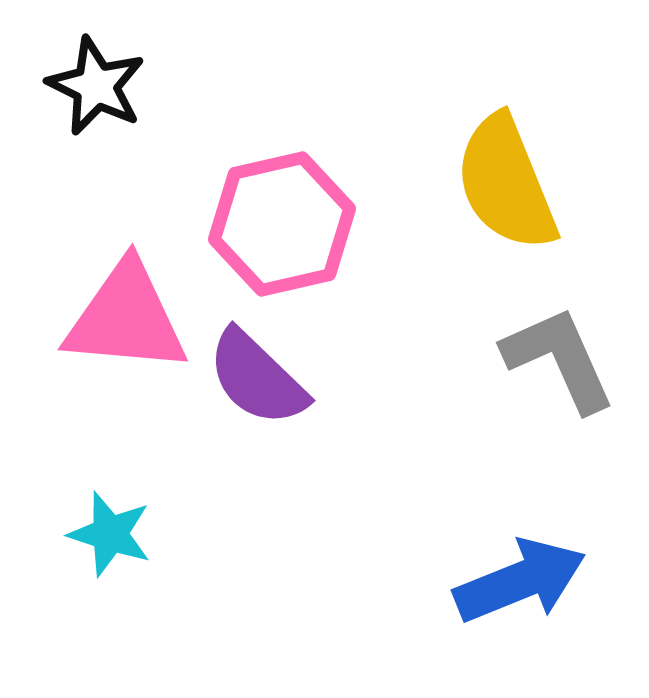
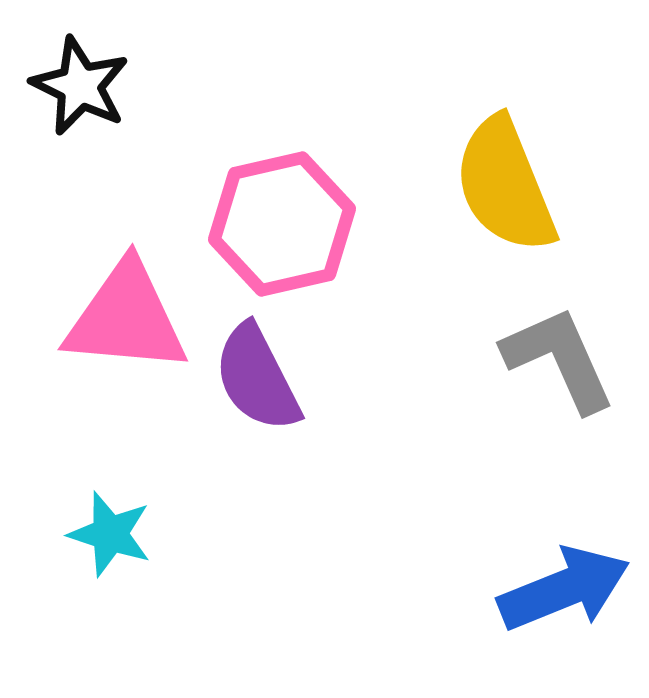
black star: moved 16 px left
yellow semicircle: moved 1 px left, 2 px down
purple semicircle: rotated 19 degrees clockwise
blue arrow: moved 44 px right, 8 px down
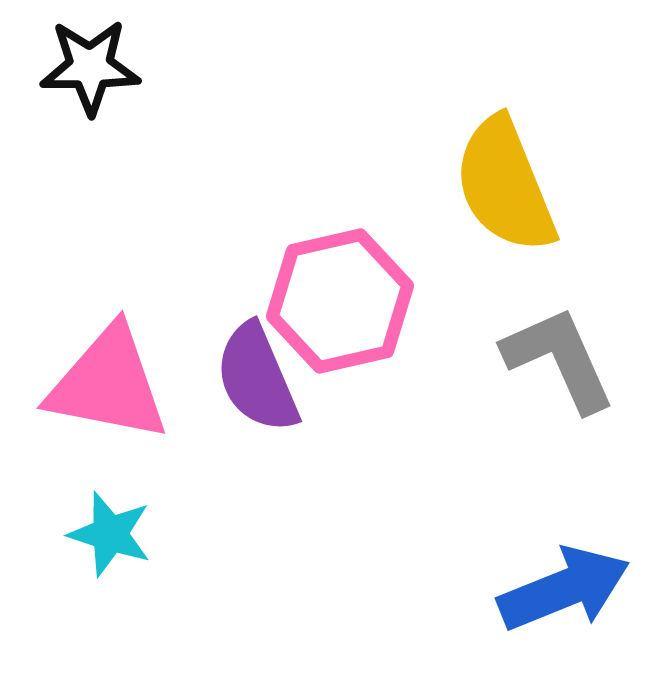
black star: moved 10 px right, 19 px up; rotated 26 degrees counterclockwise
pink hexagon: moved 58 px right, 77 px down
pink triangle: moved 18 px left, 66 px down; rotated 6 degrees clockwise
purple semicircle: rotated 4 degrees clockwise
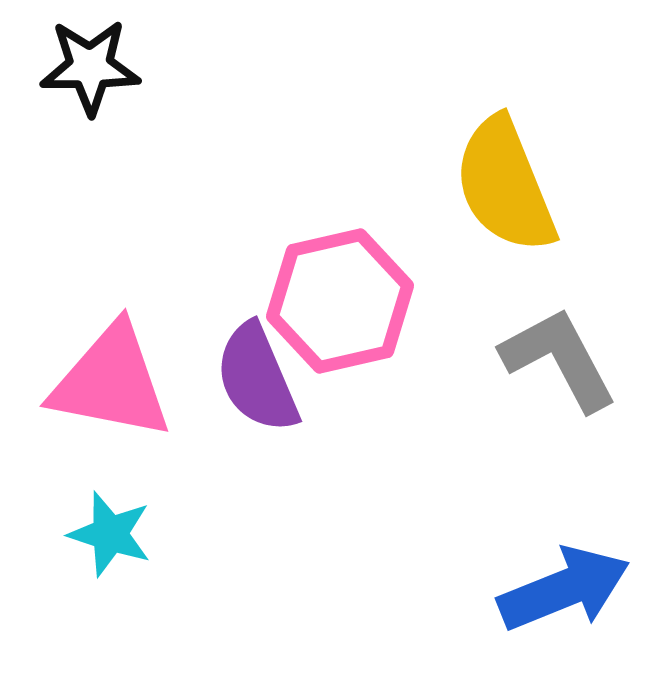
gray L-shape: rotated 4 degrees counterclockwise
pink triangle: moved 3 px right, 2 px up
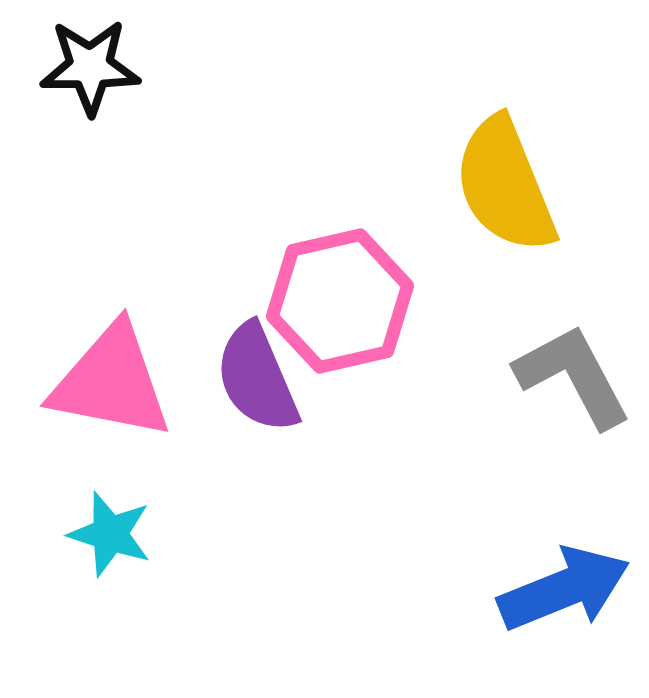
gray L-shape: moved 14 px right, 17 px down
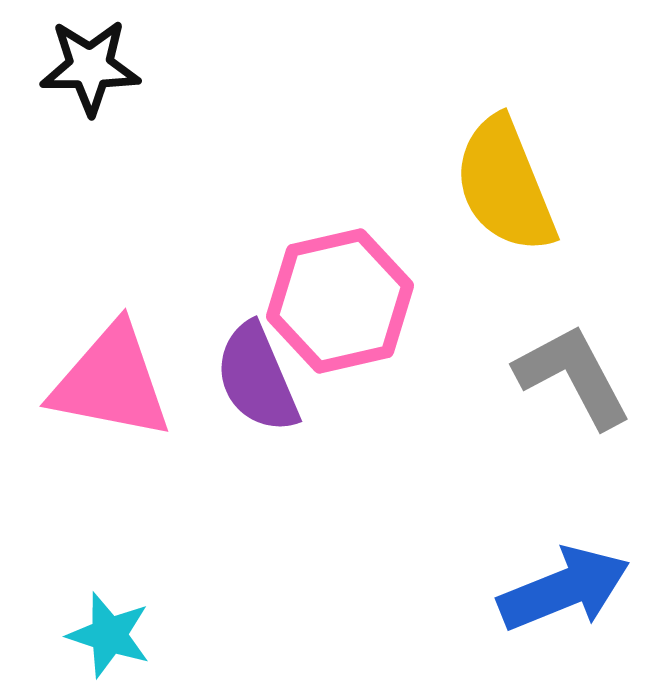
cyan star: moved 1 px left, 101 px down
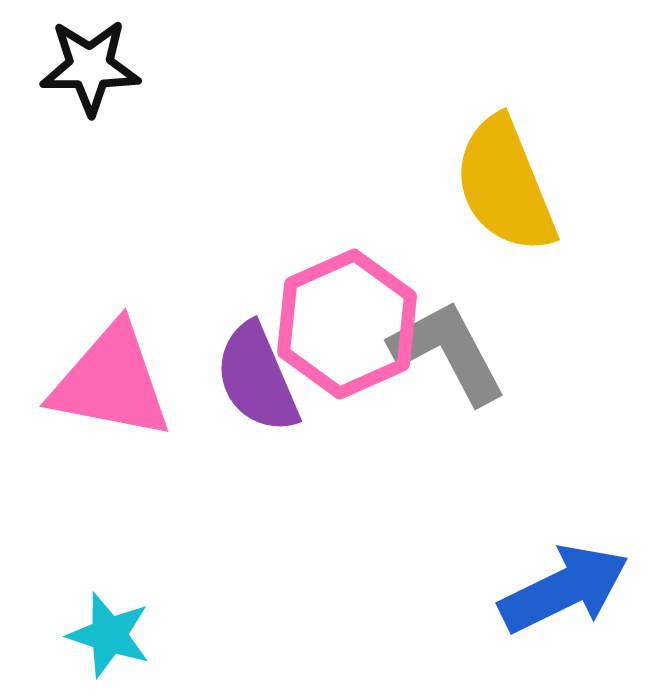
pink hexagon: moved 7 px right, 23 px down; rotated 11 degrees counterclockwise
gray L-shape: moved 125 px left, 24 px up
blue arrow: rotated 4 degrees counterclockwise
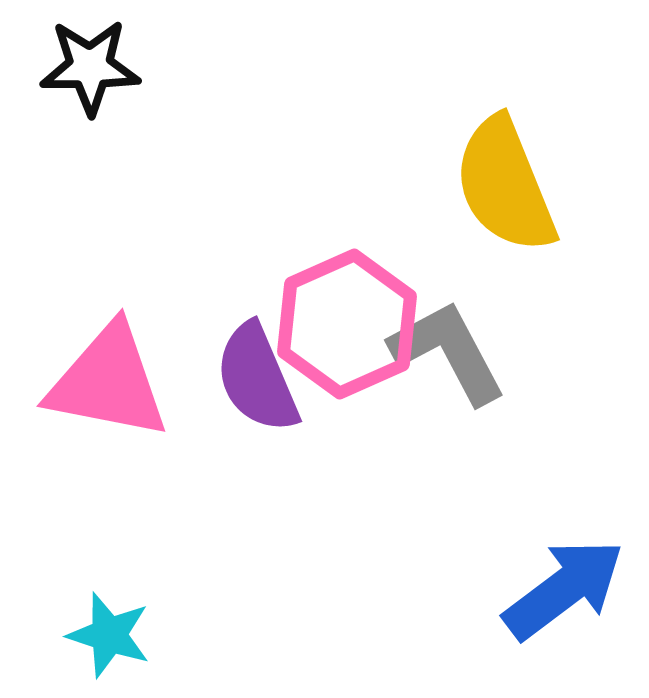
pink triangle: moved 3 px left
blue arrow: rotated 11 degrees counterclockwise
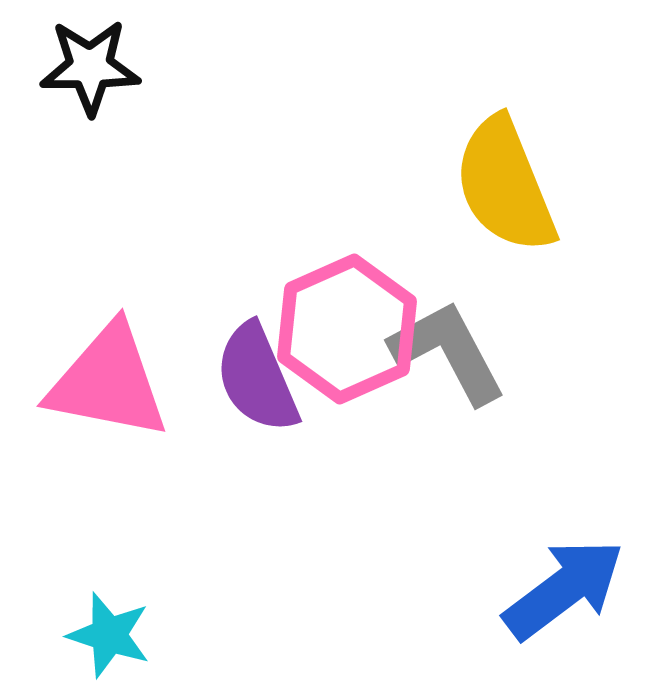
pink hexagon: moved 5 px down
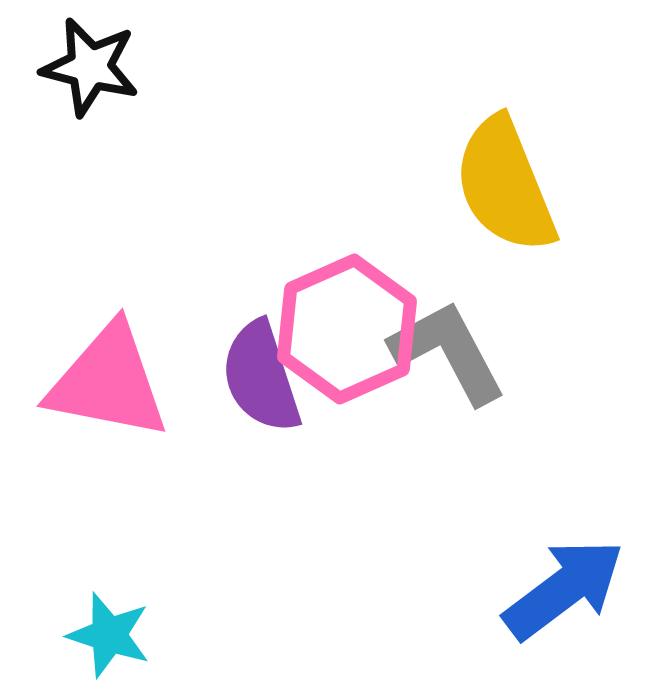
black star: rotated 14 degrees clockwise
purple semicircle: moved 4 px right, 1 px up; rotated 5 degrees clockwise
